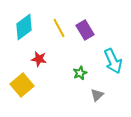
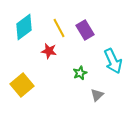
red star: moved 10 px right, 8 px up
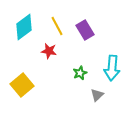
yellow line: moved 2 px left, 2 px up
cyan arrow: moved 1 px left, 7 px down; rotated 30 degrees clockwise
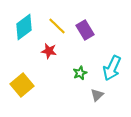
yellow line: rotated 18 degrees counterclockwise
cyan arrow: rotated 20 degrees clockwise
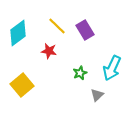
cyan diamond: moved 6 px left, 6 px down
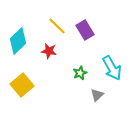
cyan diamond: moved 8 px down; rotated 8 degrees counterclockwise
cyan arrow: rotated 55 degrees counterclockwise
